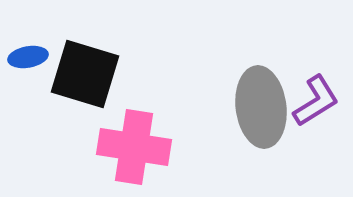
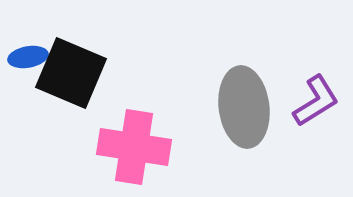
black square: moved 14 px left, 1 px up; rotated 6 degrees clockwise
gray ellipse: moved 17 px left
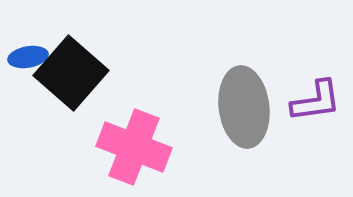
black square: rotated 18 degrees clockwise
purple L-shape: rotated 24 degrees clockwise
pink cross: rotated 12 degrees clockwise
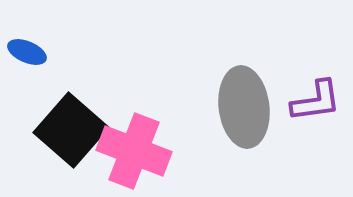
blue ellipse: moved 1 px left, 5 px up; rotated 33 degrees clockwise
black square: moved 57 px down
pink cross: moved 4 px down
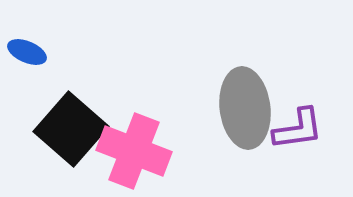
purple L-shape: moved 18 px left, 28 px down
gray ellipse: moved 1 px right, 1 px down
black square: moved 1 px up
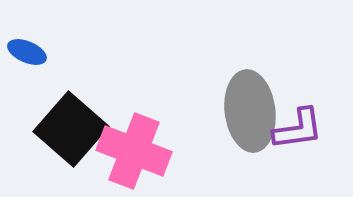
gray ellipse: moved 5 px right, 3 px down
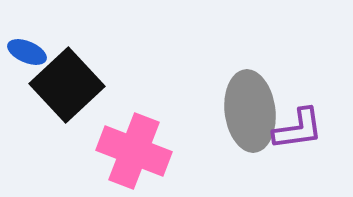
black square: moved 4 px left, 44 px up; rotated 6 degrees clockwise
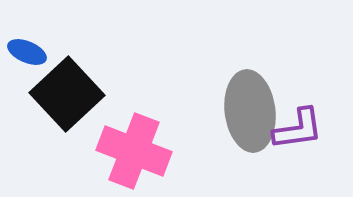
black square: moved 9 px down
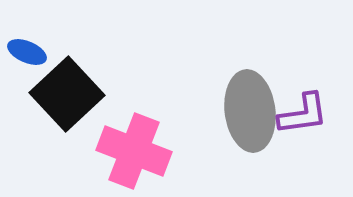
purple L-shape: moved 5 px right, 15 px up
